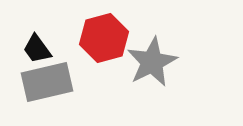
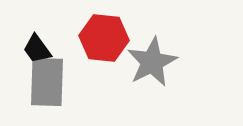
red hexagon: rotated 21 degrees clockwise
gray rectangle: rotated 75 degrees counterclockwise
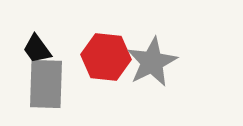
red hexagon: moved 2 px right, 19 px down
gray rectangle: moved 1 px left, 2 px down
